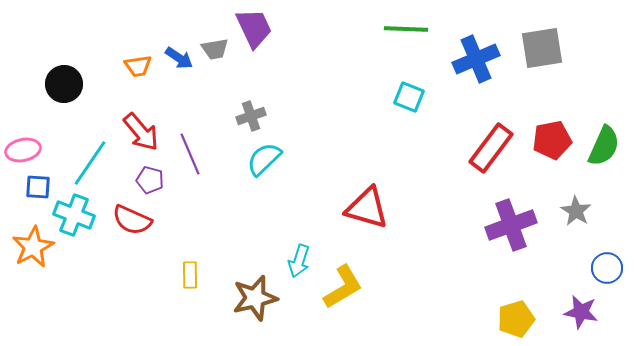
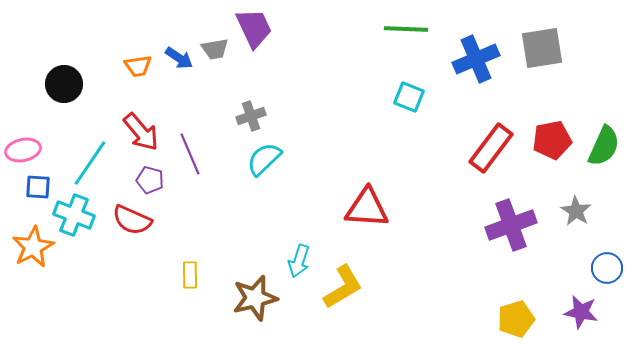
red triangle: rotated 12 degrees counterclockwise
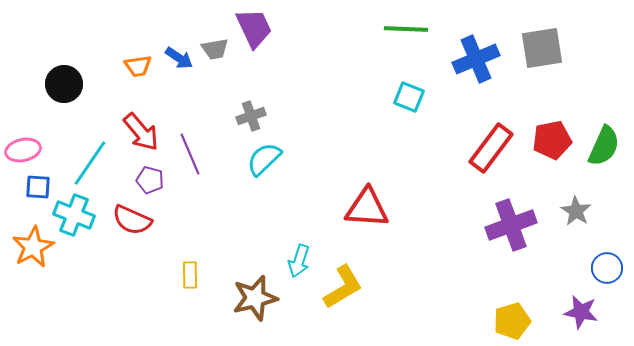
yellow pentagon: moved 4 px left, 2 px down
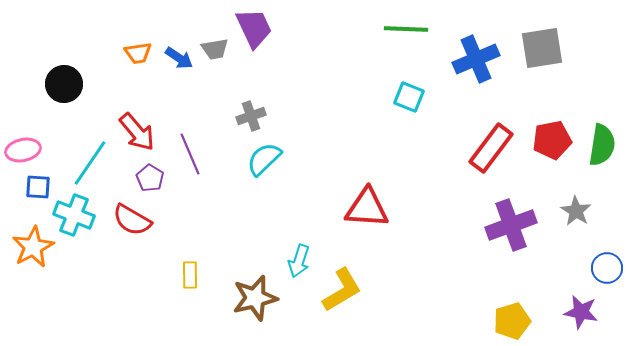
orange trapezoid: moved 13 px up
red arrow: moved 4 px left
green semicircle: moved 2 px left, 1 px up; rotated 15 degrees counterclockwise
purple pentagon: moved 2 px up; rotated 16 degrees clockwise
red semicircle: rotated 6 degrees clockwise
yellow L-shape: moved 1 px left, 3 px down
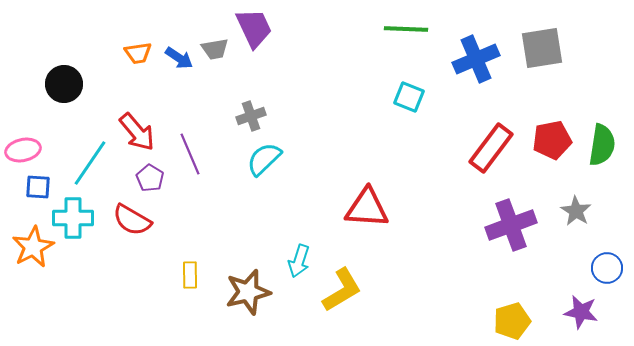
cyan cross: moved 1 px left, 3 px down; rotated 21 degrees counterclockwise
brown star: moved 7 px left, 6 px up
